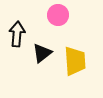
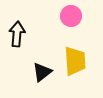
pink circle: moved 13 px right, 1 px down
black triangle: moved 19 px down
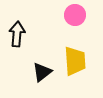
pink circle: moved 4 px right, 1 px up
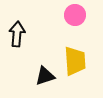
black triangle: moved 3 px right, 4 px down; rotated 20 degrees clockwise
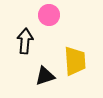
pink circle: moved 26 px left
black arrow: moved 8 px right, 7 px down
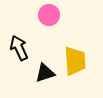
black arrow: moved 6 px left, 7 px down; rotated 30 degrees counterclockwise
black triangle: moved 3 px up
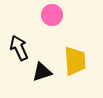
pink circle: moved 3 px right
black triangle: moved 3 px left, 1 px up
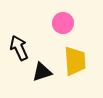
pink circle: moved 11 px right, 8 px down
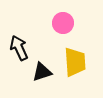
yellow trapezoid: moved 1 px down
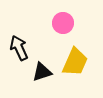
yellow trapezoid: rotated 28 degrees clockwise
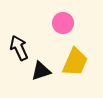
black triangle: moved 1 px left, 1 px up
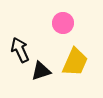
black arrow: moved 1 px right, 2 px down
